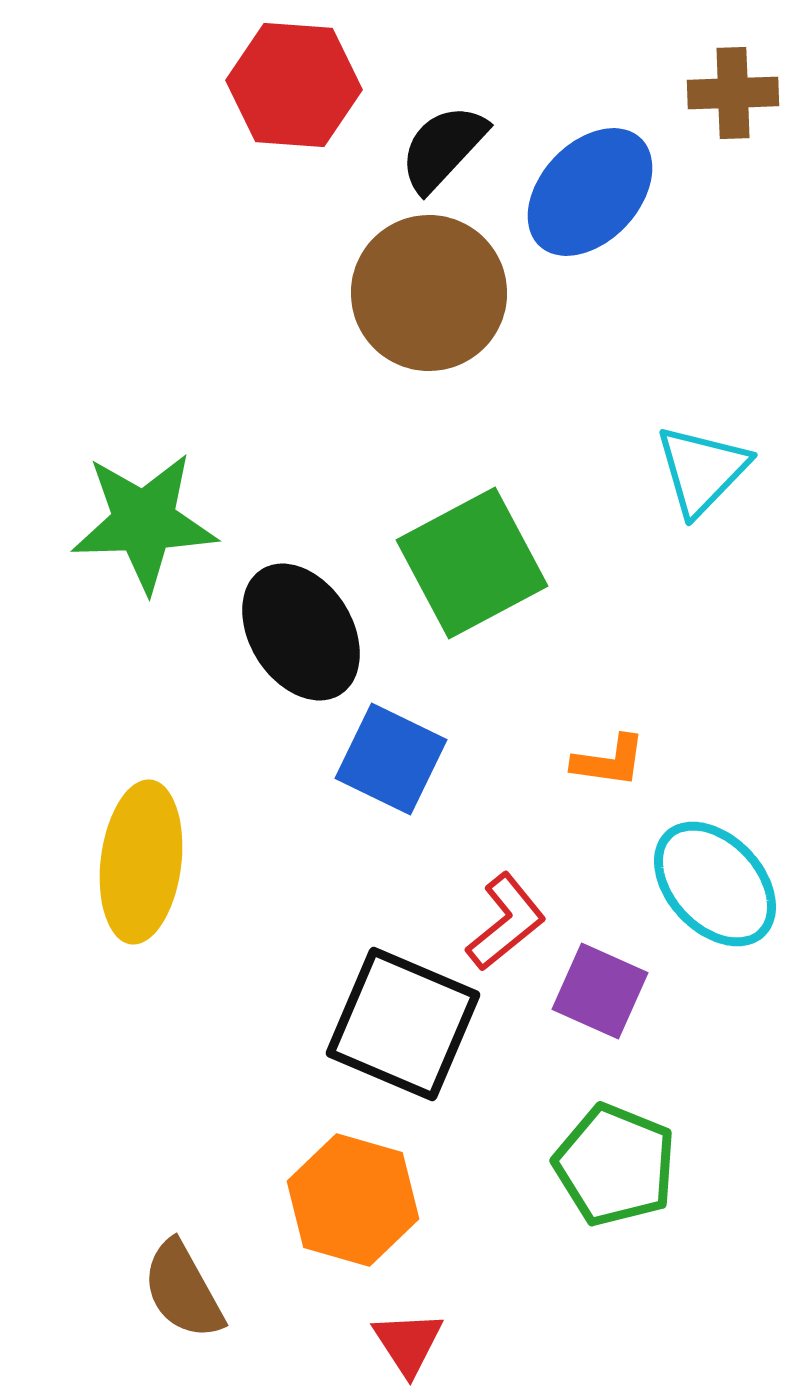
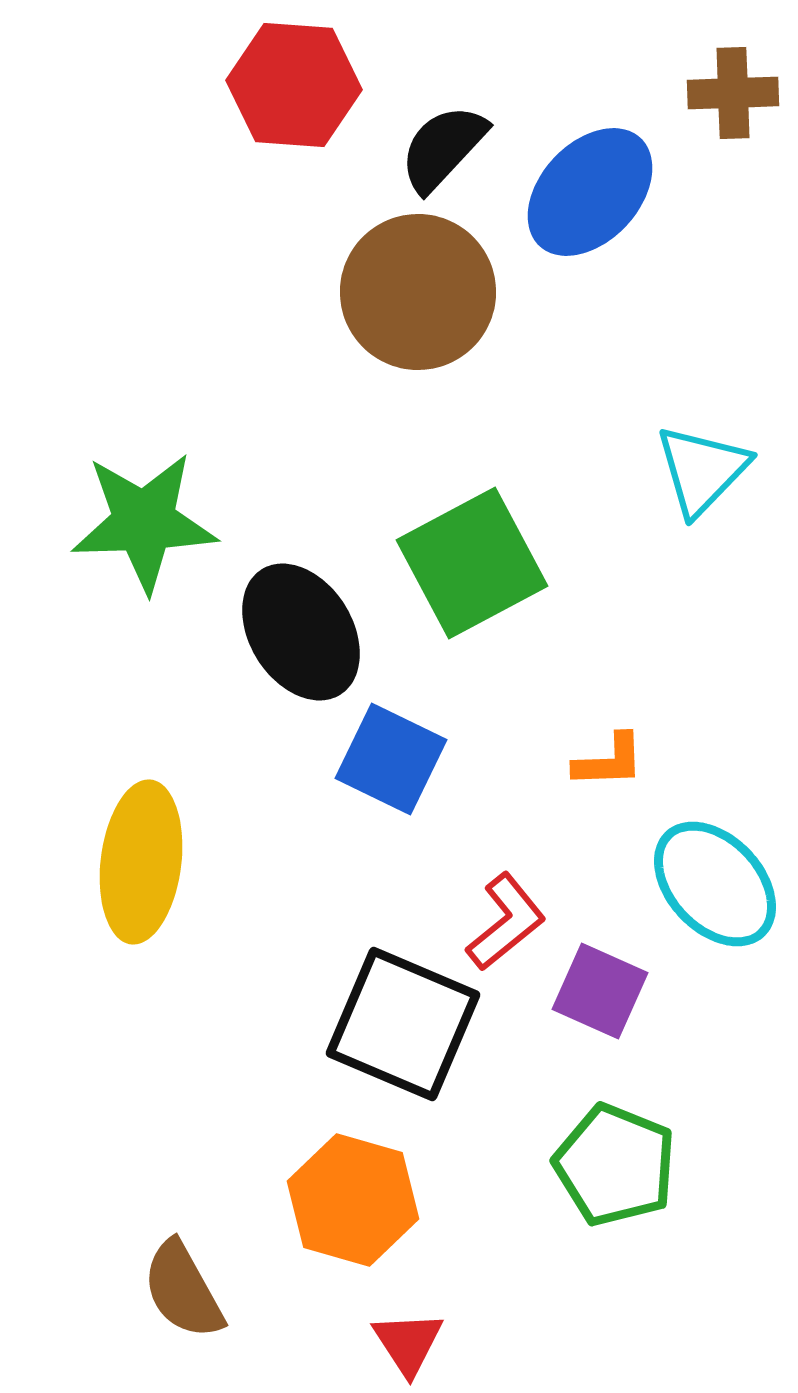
brown circle: moved 11 px left, 1 px up
orange L-shape: rotated 10 degrees counterclockwise
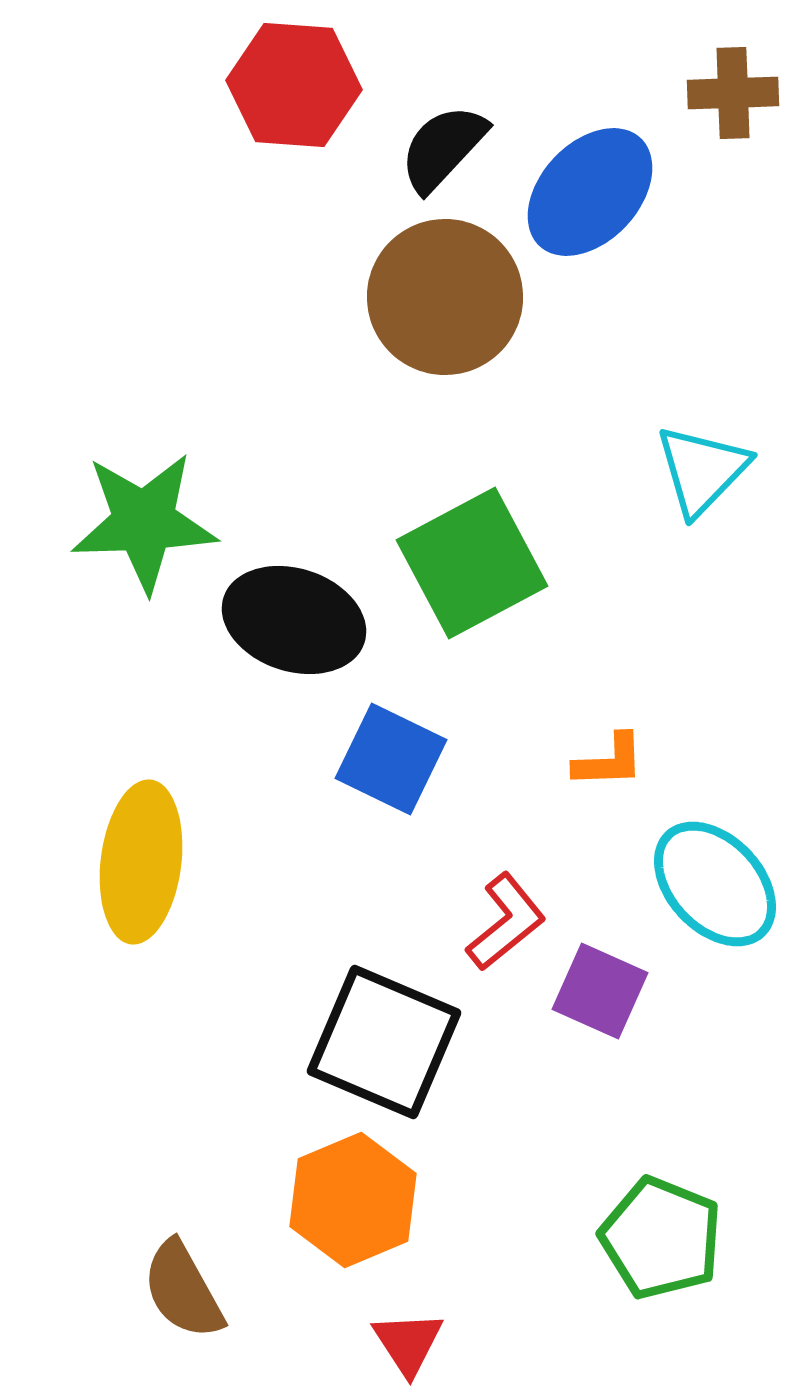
brown circle: moved 27 px right, 5 px down
black ellipse: moved 7 px left, 12 px up; rotated 40 degrees counterclockwise
black square: moved 19 px left, 18 px down
green pentagon: moved 46 px right, 73 px down
orange hexagon: rotated 21 degrees clockwise
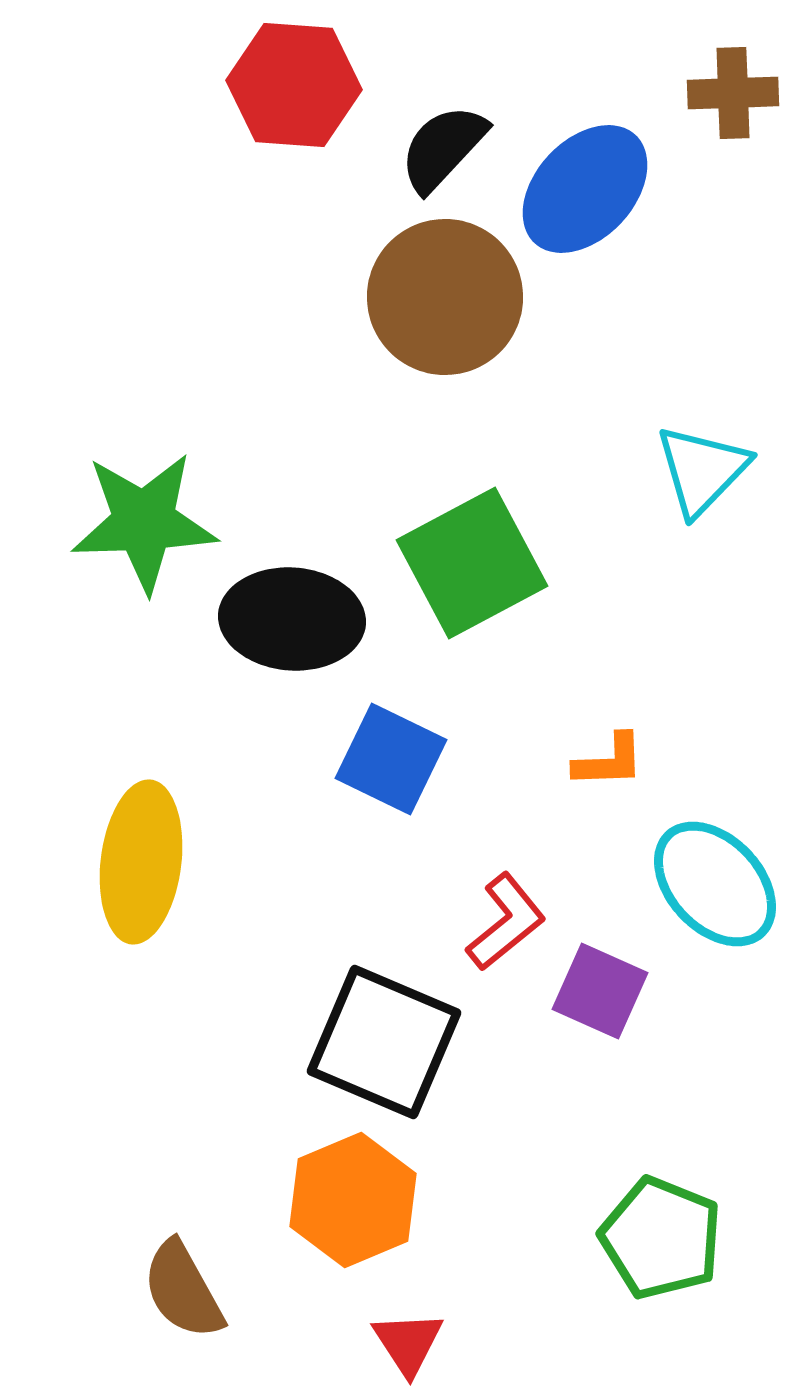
blue ellipse: moved 5 px left, 3 px up
black ellipse: moved 2 px left, 1 px up; rotated 14 degrees counterclockwise
